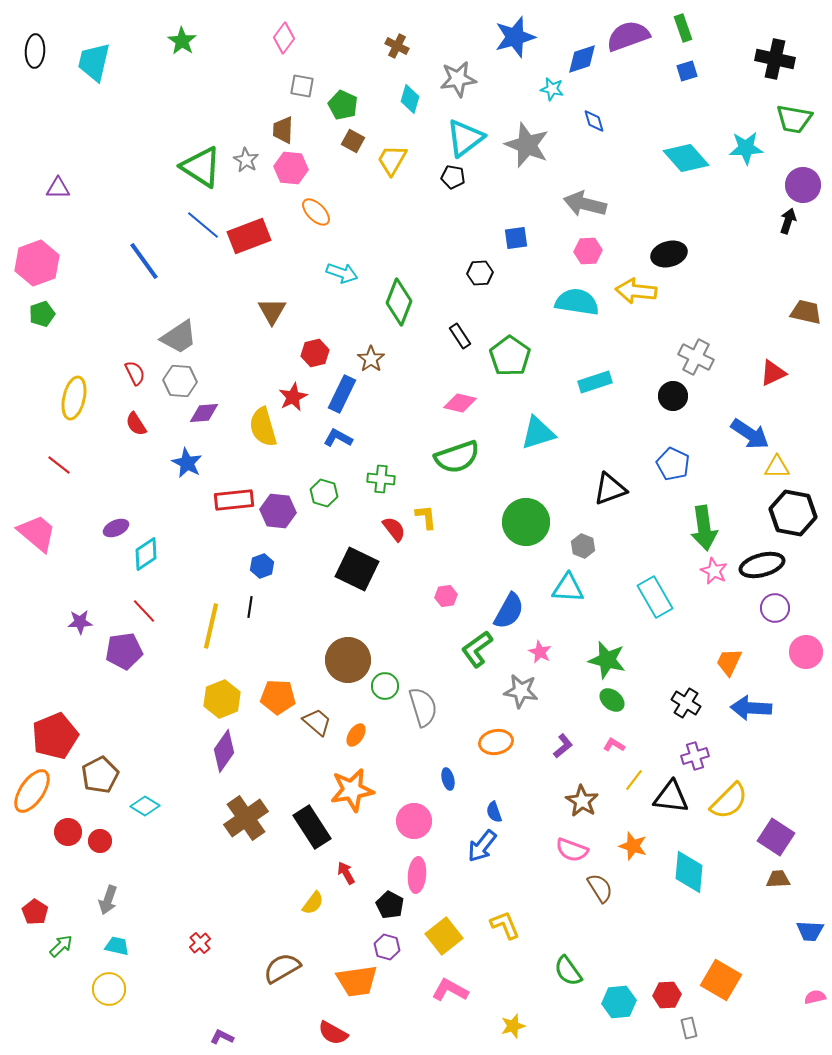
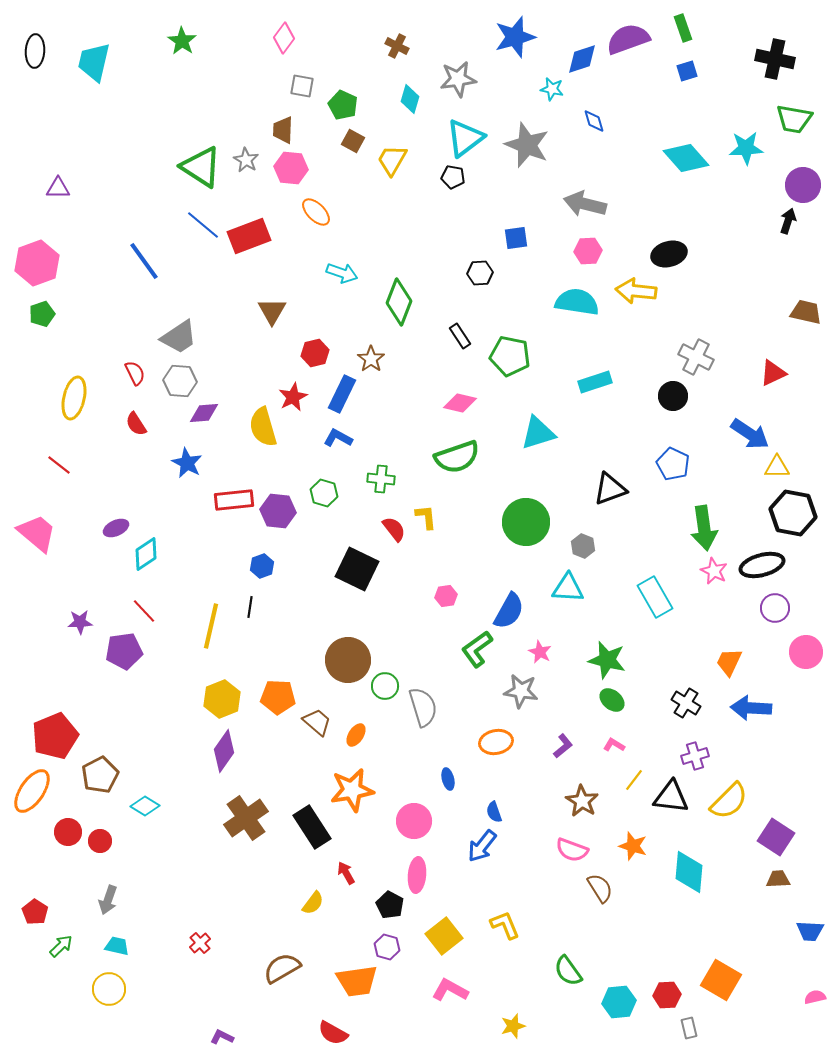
purple semicircle at (628, 36): moved 3 px down
green pentagon at (510, 356): rotated 24 degrees counterclockwise
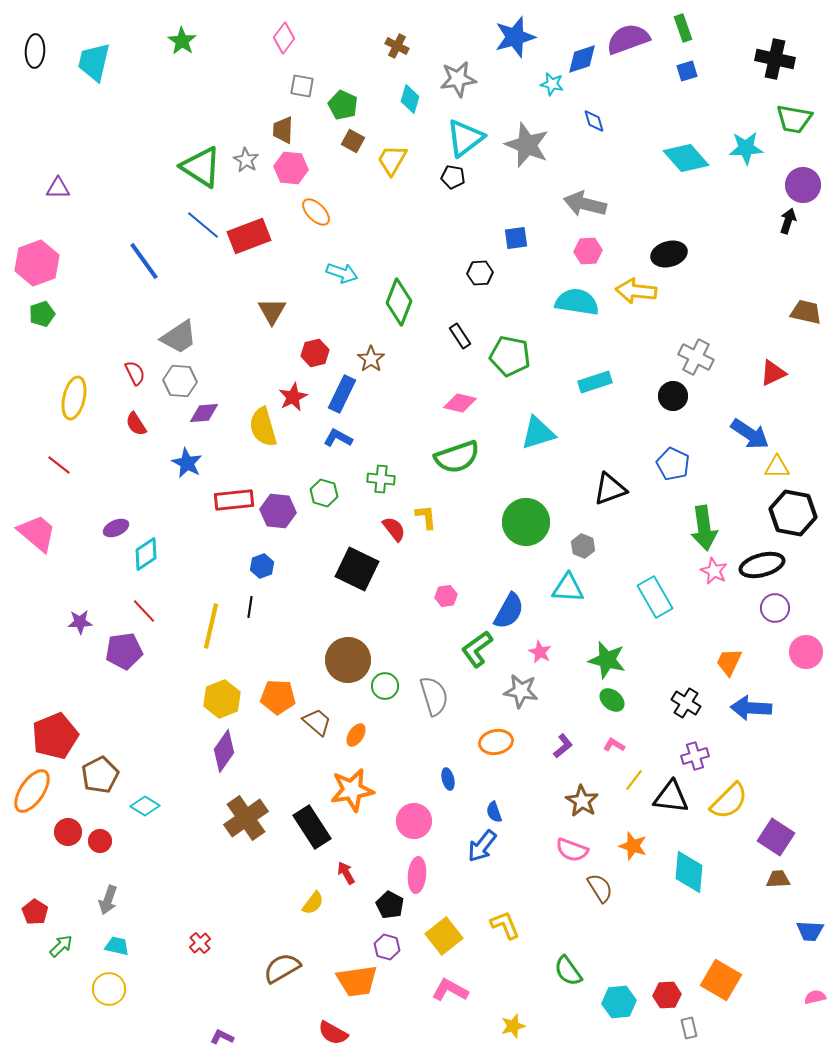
cyan star at (552, 89): moved 5 px up
gray semicircle at (423, 707): moved 11 px right, 11 px up
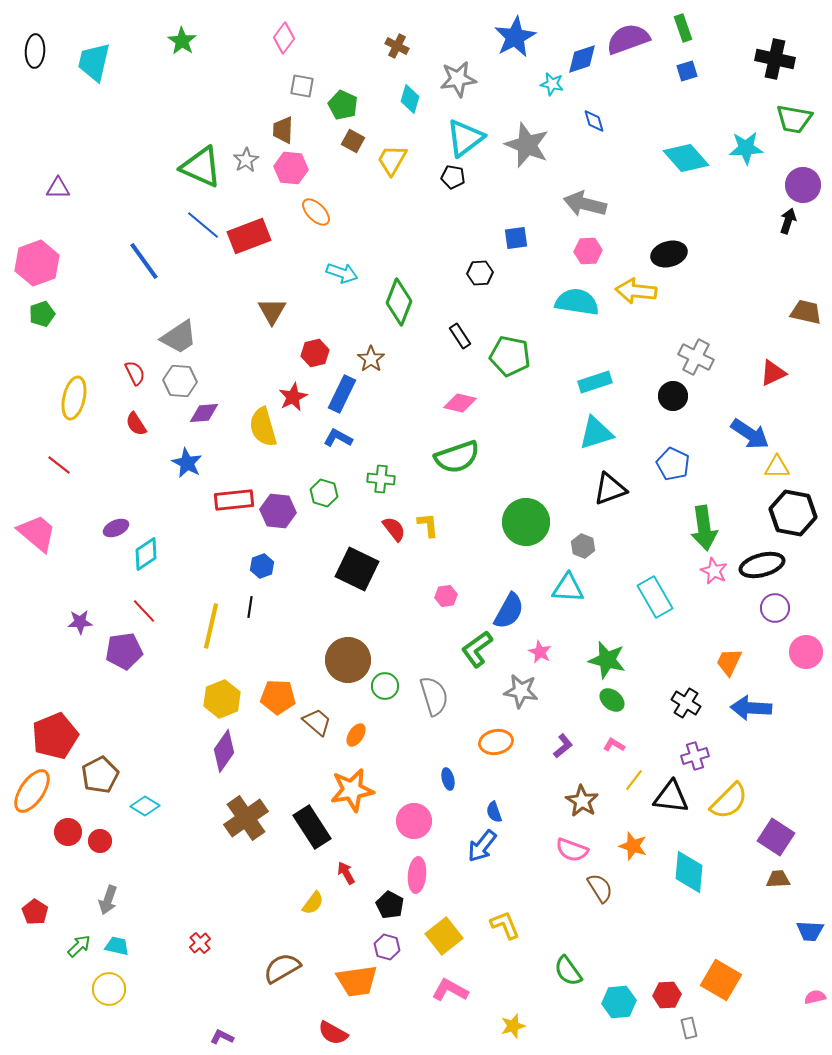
blue star at (515, 37): rotated 12 degrees counterclockwise
gray star at (246, 160): rotated 10 degrees clockwise
green triangle at (201, 167): rotated 9 degrees counterclockwise
cyan triangle at (538, 433): moved 58 px right
yellow L-shape at (426, 517): moved 2 px right, 8 px down
green arrow at (61, 946): moved 18 px right
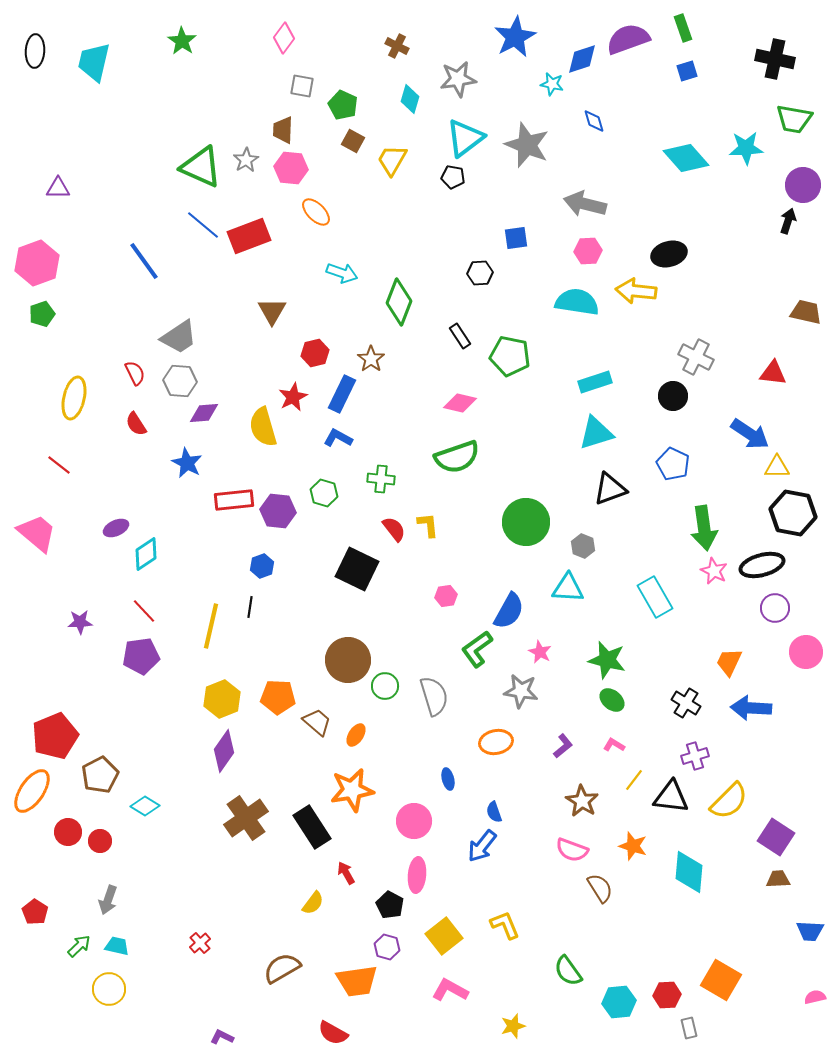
red triangle at (773, 373): rotated 32 degrees clockwise
purple pentagon at (124, 651): moved 17 px right, 5 px down
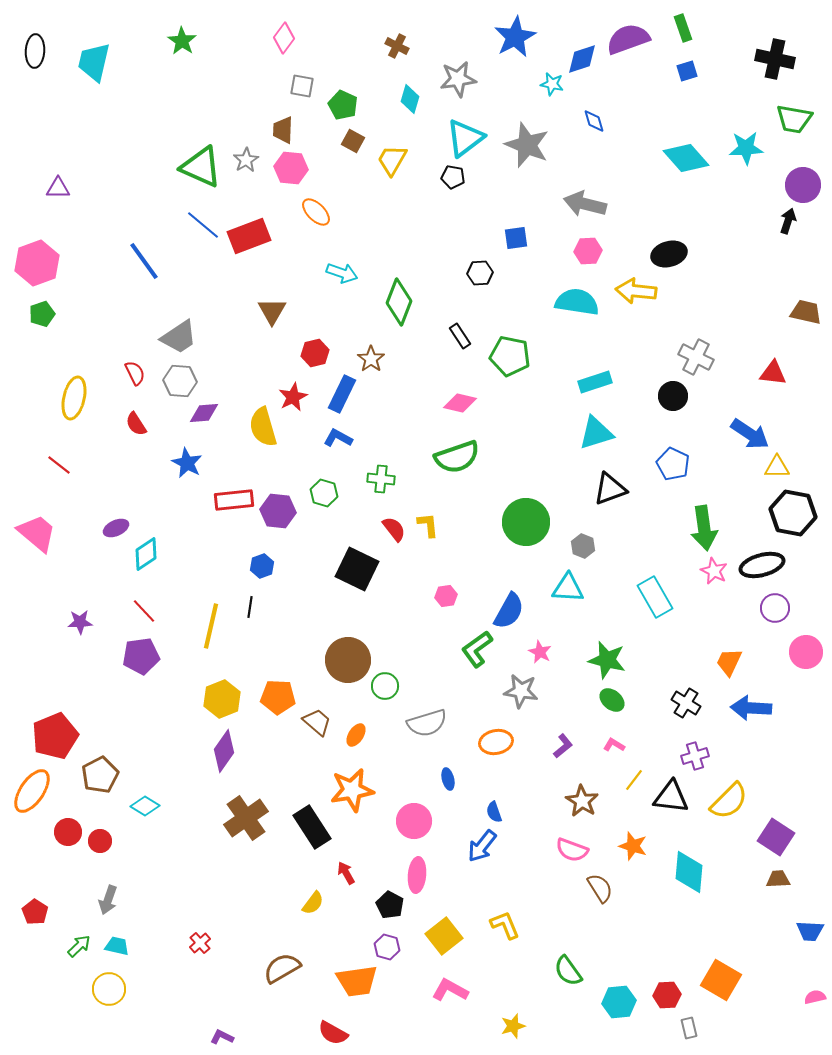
gray semicircle at (434, 696): moved 7 px left, 27 px down; rotated 90 degrees clockwise
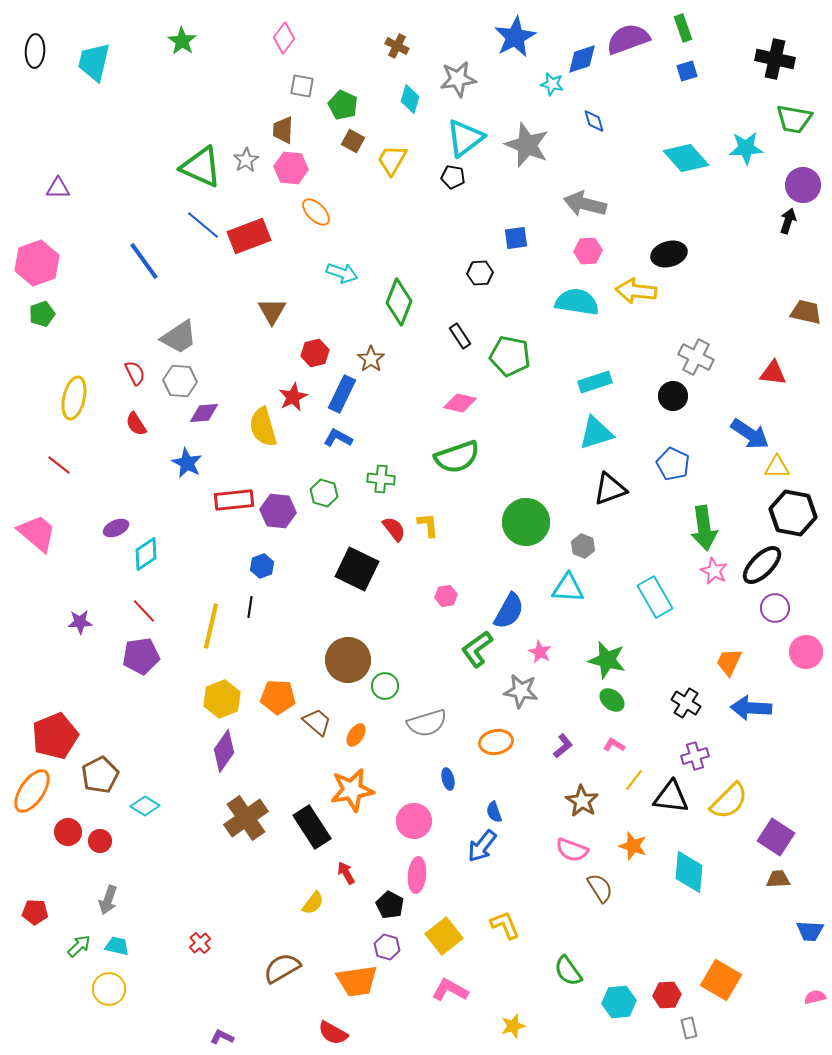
black ellipse at (762, 565): rotated 30 degrees counterclockwise
red pentagon at (35, 912): rotated 30 degrees counterclockwise
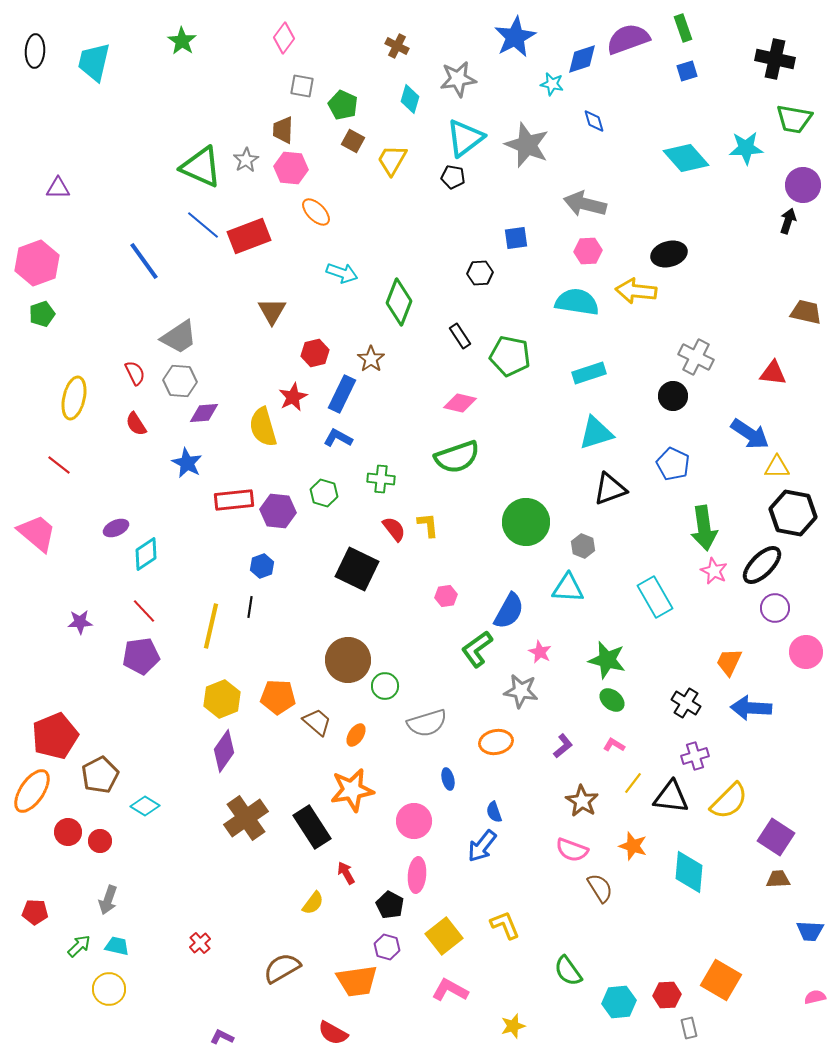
cyan rectangle at (595, 382): moved 6 px left, 9 px up
yellow line at (634, 780): moved 1 px left, 3 px down
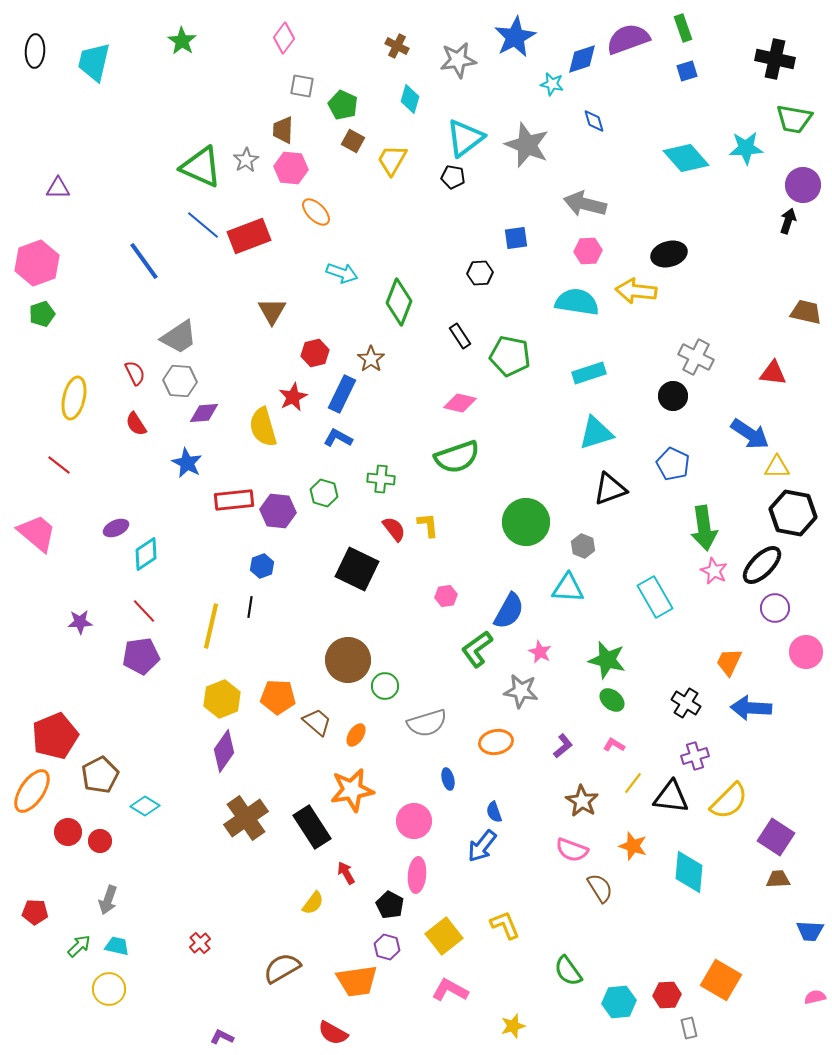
gray star at (458, 79): moved 19 px up
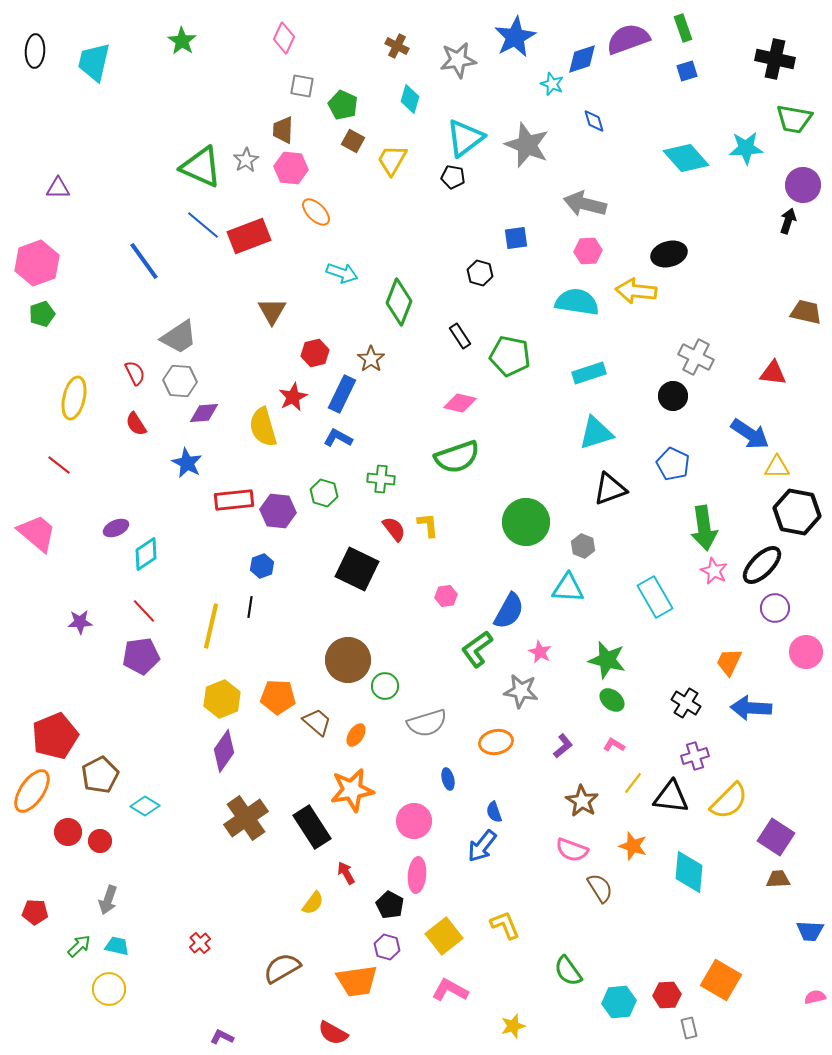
pink diamond at (284, 38): rotated 12 degrees counterclockwise
cyan star at (552, 84): rotated 10 degrees clockwise
black hexagon at (480, 273): rotated 20 degrees clockwise
black hexagon at (793, 513): moved 4 px right, 1 px up
